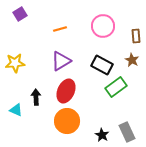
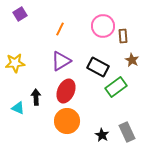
orange line: rotated 48 degrees counterclockwise
brown rectangle: moved 13 px left
black rectangle: moved 4 px left, 2 px down
cyan triangle: moved 2 px right, 2 px up
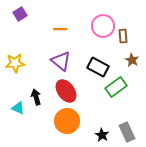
orange line: rotated 64 degrees clockwise
purple triangle: rotated 50 degrees counterclockwise
red ellipse: rotated 60 degrees counterclockwise
black arrow: rotated 14 degrees counterclockwise
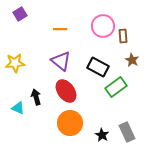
orange circle: moved 3 px right, 2 px down
